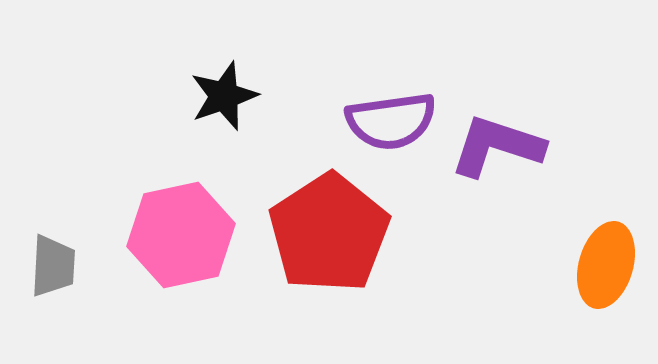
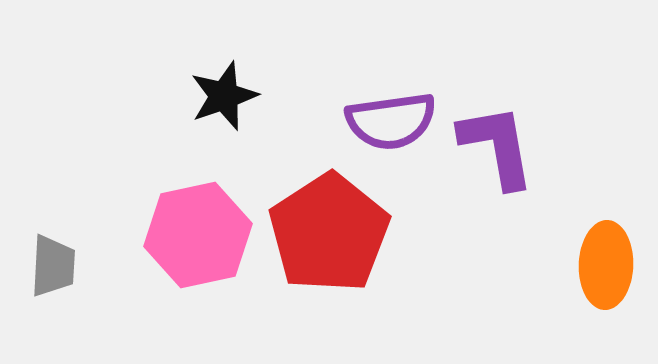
purple L-shape: rotated 62 degrees clockwise
pink hexagon: moved 17 px right
orange ellipse: rotated 14 degrees counterclockwise
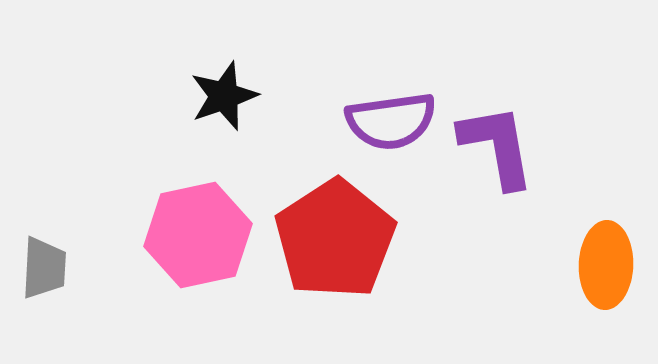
red pentagon: moved 6 px right, 6 px down
gray trapezoid: moved 9 px left, 2 px down
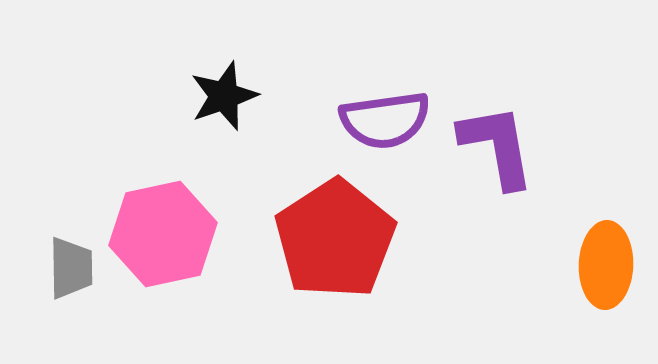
purple semicircle: moved 6 px left, 1 px up
pink hexagon: moved 35 px left, 1 px up
gray trapezoid: moved 27 px right; rotated 4 degrees counterclockwise
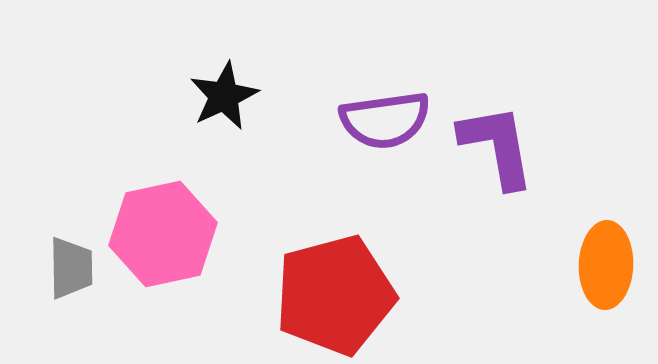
black star: rotated 6 degrees counterclockwise
red pentagon: moved 56 px down; rotated 18 degrees clockwise
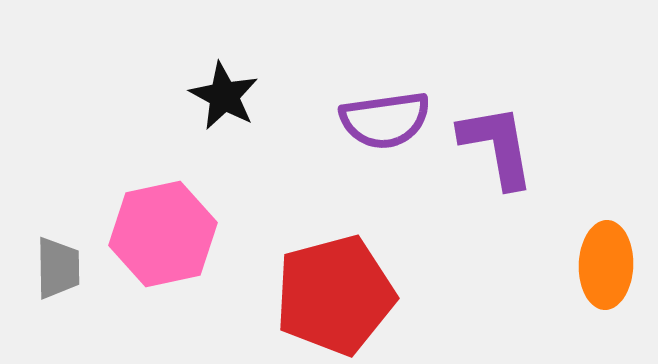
black star: rotated 18 degrees counterclockwise
gray trapezoid: moved 13 px left
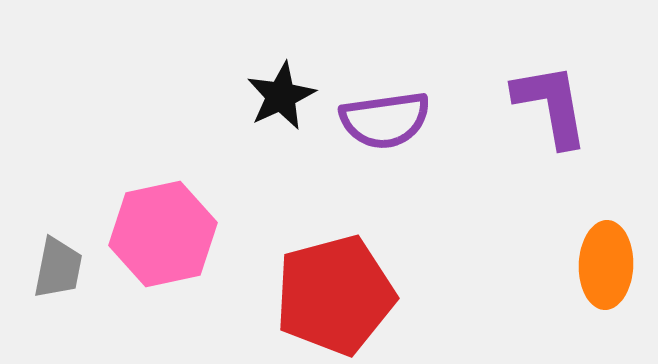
black star: moved 57 px right; rotated 18 degrees clockwise
purple L-shape: moved 54 px right, 41 px up
gray trapezoid: rotated 12 degrees clockwise
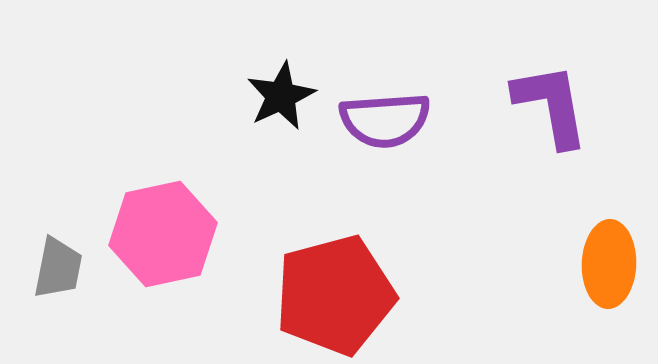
purple semicircle: rotated 4 degrees clockwise
orange ellipse: moved 3 px right, 1 px up
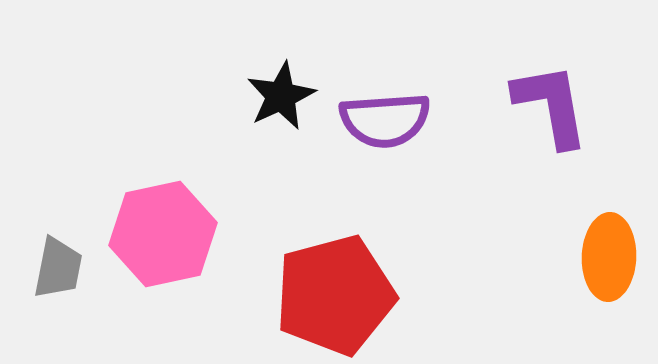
orange ellipse: moved 7 px up
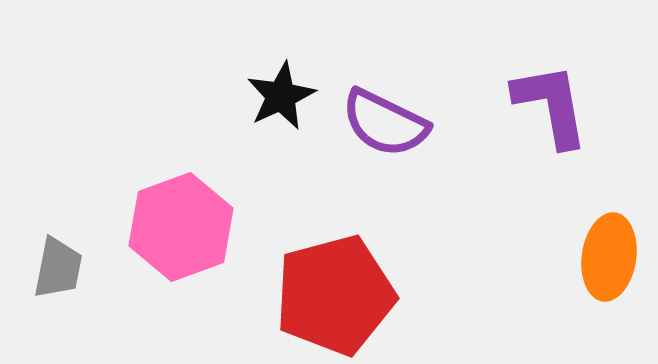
purple semicircle: moved 3 px down; rotated 30 degrees clockwise
pink hexagon: moved 18 px right, 7 px up; rotated 8 degrees counterclockwise
orange ellipse: rotated 6 degrees clockwise
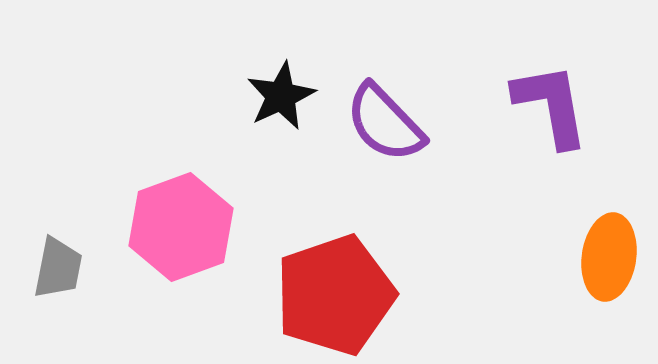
purple semicircle: rotated 20 degrees clockwise
red pentagon: rotated 4 degrees counterclockwise
